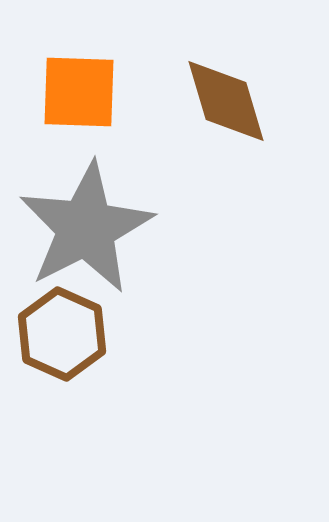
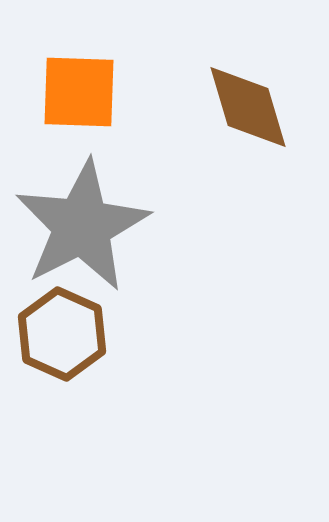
brown diamond: moved 22 px right, 6 px down
gray star: moved 4 px left, 2 px up
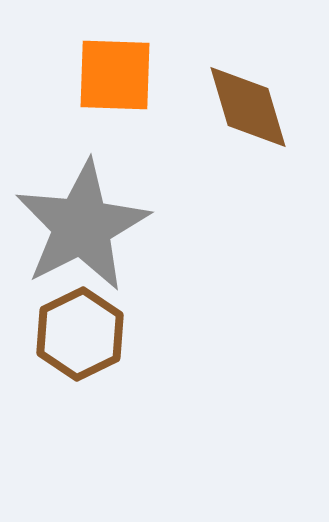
orange square: moved 36 px right, 17 px up
brown hexagon: moved 18 px right; rotated 10 degrees clockwise
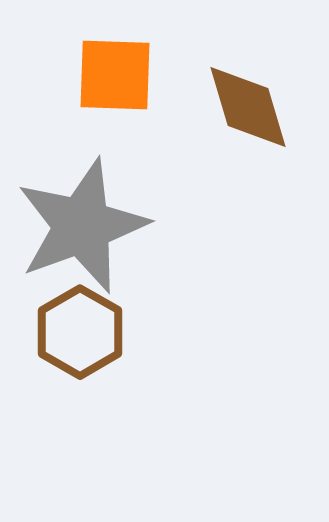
gray star: rotated 7 degrees clockwise
brown hexagon: moved 2 px up; rotated 4 degrees counterclockwise
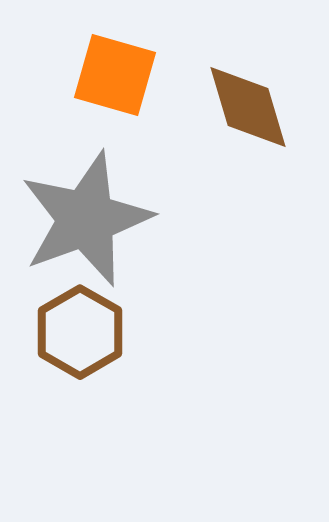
orange square: rotated 14 degrees clockwise
gray star: moved 4 px right, 7 px up
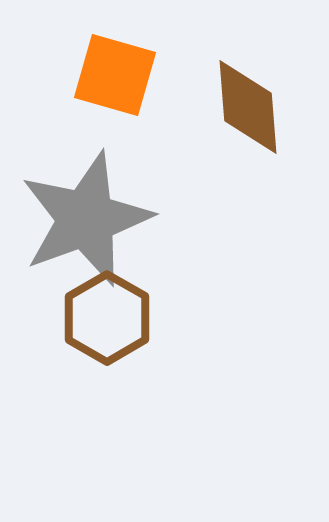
brown diamond: rotated 12 degrees clockwise
brown hexagon: moved 27 px right, 14 px up
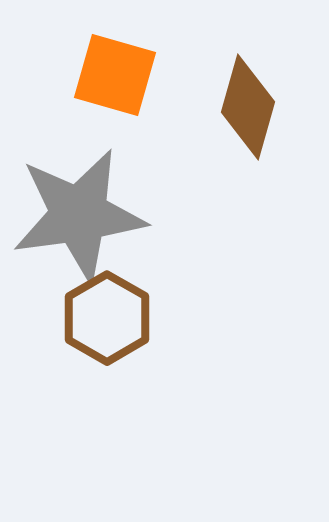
brown diamond: rotated 20 degrees clockwise
gray star: moved 7 px left, 4 px up; rotated 12 degrees clockwise
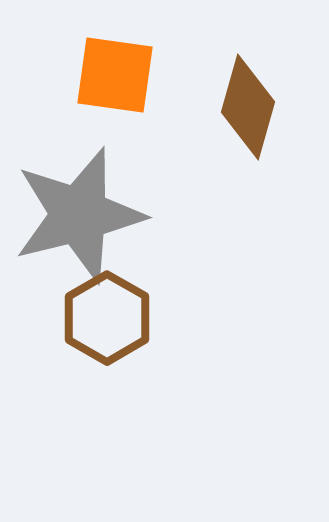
orange square: rotated 8 degrees counterclockwise
gray star: rotated 6 degrees counterclockwise
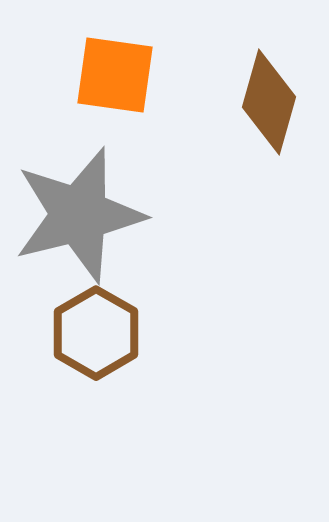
brown diamond: moved 21 px right, 5 px up
brown hexagon: moved 11 px left, 15 px down
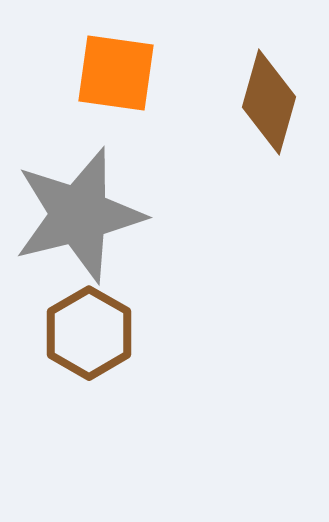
orange square: moved 1 px right, 2 px up
brown hexagon: moved 7 px left
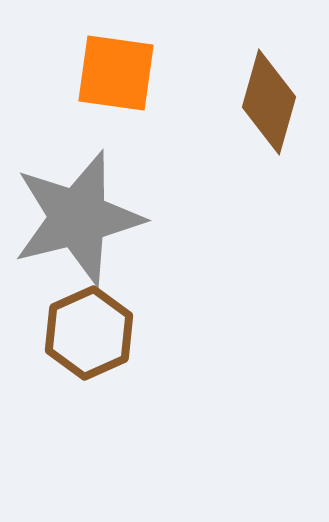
gray star: moved 1 px left, 3 px down
brown hexagon: rotated 6 degrees clockwise
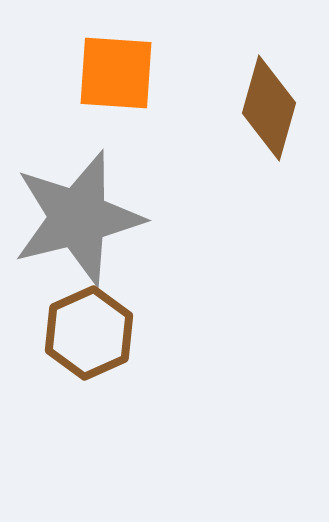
orange square: rotated 4 degrees counterclockwise
brown diamond: moved 6 px down
